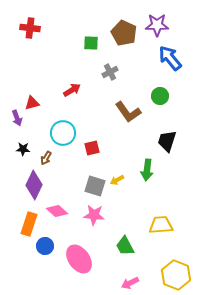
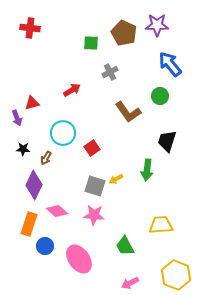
blue arrow: moved 6 px down
red square: rotated 21 degrees counterclockwise
yellow arrow: moved 1 px left, 1 px up
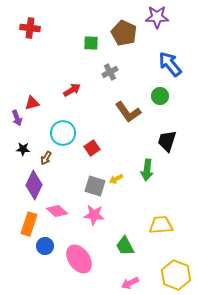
purple star: moved 8 px up
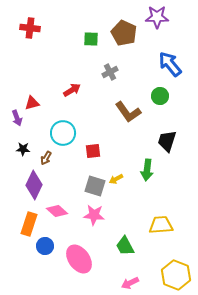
green square: moved 4 px up
red square: moved 1 px right, 3 px down; rotated 28 degrees clockwise
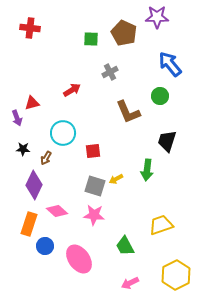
brown L-shape: rotated 12 degrees clockwise
yellow trapezoid: rotated 15 degrees counterclockwise
yellow hexagon: rotated 12 degrees clockwise
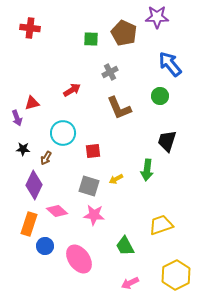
brown L-shape: moved 9 px left, 4 px up
gray square: moved 6 px left
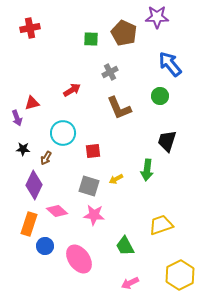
red cross: rotated 18 degrees counterclockwise
yellow hexagon: moved 4 px right
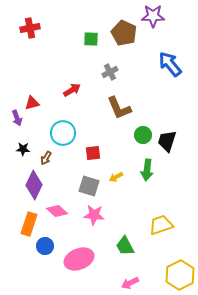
purple star: moved 4 px left, 1 px up
green circle: moved 17 px left, 39 px down
red square: moved 2 px down
yellow arrow: moved 2 px up
pink ellipse: rotated 76 degrees counterclockwise
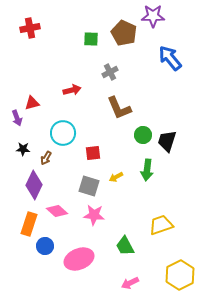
blue arrow: moved 6 px up
red arrow: rotated 18 degrees clockwise
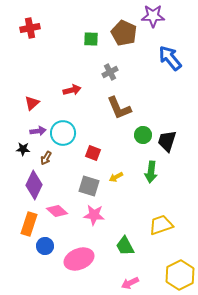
red triangle: rotated 28 degrees counterclockwise
purple arrow: moved 21 px right, 13 px down; rotated 77 degrees counterclockwise
red square: rotated 28 degrees clockwise
green arrow: moved 4 px right, 2 px down
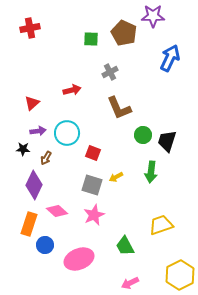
blue arrow: rotated 64 degrees clockwise
cyan circle: moved 4 px right
gray square: moved 3 px right, 1 px up
pink star: rotated 30 degrees counterclockwise
blue circle: moved 1 px up
